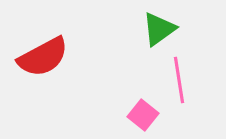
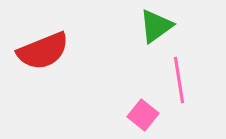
green triangle: moved 3 px left, 3 px up
red semicircle: moved 6 px up; rotated 6 degrees clockwise
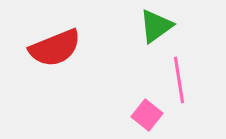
red semicircle: moved 12 px right, 3 px up
pink square: moved 4 px right
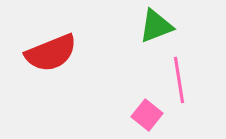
green triangle: rotated 15 degrees clockwise
red semicircle: moved 4 px left, 5 px down
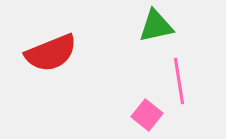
green triangle: rotated 9 degrees clockwise
pink line: moved 1 px down
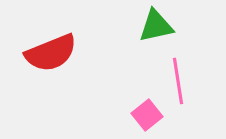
pink line: moved 1 px left
pink square: rotated 12 degrees clockwise
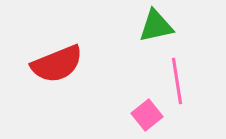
red semicircle: moved 6 px right, 11 px down
pink line: moved 1 px left
